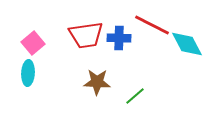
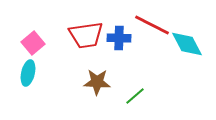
cyan ellipse: rotated 10 degrees clockwise
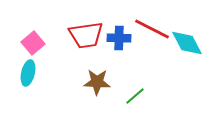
red line: moved 4 px down
cyan diamond: moved 1 px up
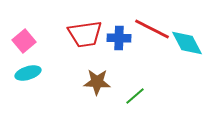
red trapezoid: moved 1 px left, 1 px up
pink square: moved 9 px left, 2 px up
cyan ellipse: rotated 60 degrees clockwise
